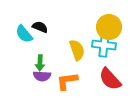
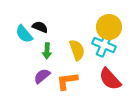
cyan cross: rotated 15 degrees clockwise
green arrow: moved 7 px right, 12 px up
purple semicircle: rotated 138 degrees clockwise
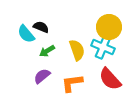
black semicircle: moved 1 px right
cyan semicircle: moved 2 px right
cyan cross: moved 1 px left, 2 px down
green arrow: rotated 56 degrees clockwise
orange L-shape: moved 5 px right, 2 px down
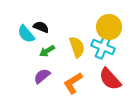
yellow semicircle: moved 3 px up
orange L-shape: moved 1 px right; rotated 25 degrees counterclockwise
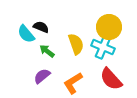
yellow semicircle: moved 1 px left, 3 px up
green arrow: rotated 70 degrees clockwise
red semicircle: moved 1 px right
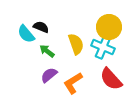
purple semicircle: moved 7 px right, 1 px up
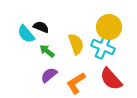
orange L-shape: moved 3 px right
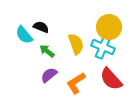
cyan semicircle: moved 2 px left, 1 px down
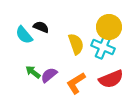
green arrow: moved 14 px left, 21 px down
red semicircle: rotated 70 degrees counterclockwise
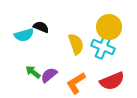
cyan semicircle: rotated 66 degrees counterclockwise
red semicircle: moved 1 px right, 2 px down
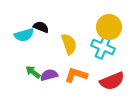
yellow semicircle: moved 7 px left
purple semicircle: rotated 24 degrees clockwise
orange L-shape: moved 8 px up; rotated 50 degrees clockwise
